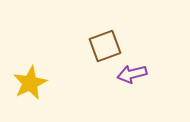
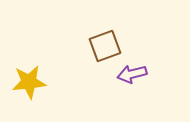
yellow star: moved 1 px left, 1 px up; rotated 20 degrees clockwise
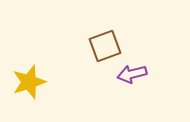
yellow star: rotated 12 degrees counterclockwise
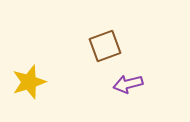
purple arrow: moved 4 px left, 10 px down
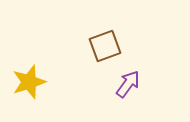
purple arrow: rotated 140 degrees clockwise
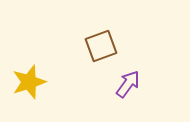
brown square: moved 4 px left
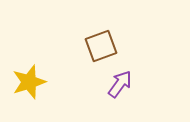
purple arrow: moved 8 px left
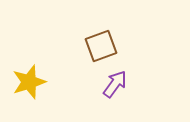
purple arrow: moved 5 px left
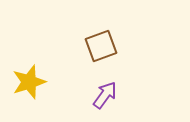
purple arrow: moved 10 px left, 11 px down
